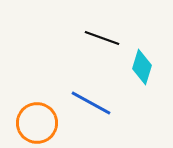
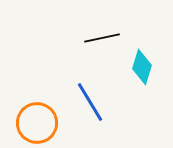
black line: rotated 32 degrees counterclockwise
blue line: moved 1 px left, 1 px up; rotated 30 degrees clockwise
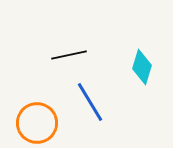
black line: moved 33 px left, 17 px down
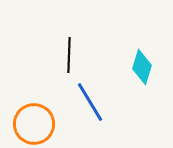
black line: rotated 76 degrees counterclockwise
orange circle: moved 3 px left, 1 px down
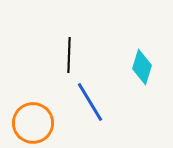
orange circle: moved 1 px left, 1 px up
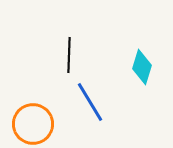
orange circle: moved 1 px down
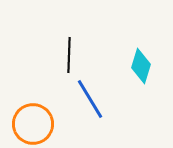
cyan diamond: moved 1 px left, 1 px up
blue line: moved 3 px up
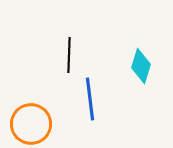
blue line: rotated 24 degrees clockwise
orange circle: moved 2 px left
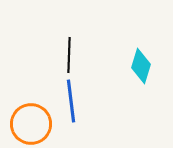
blue line: moved 19 px left, 2 px down
